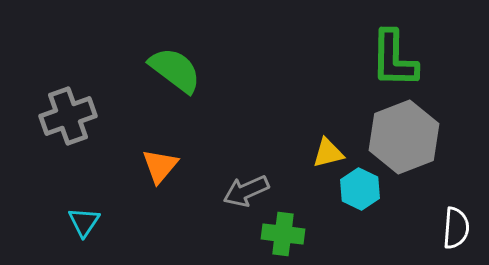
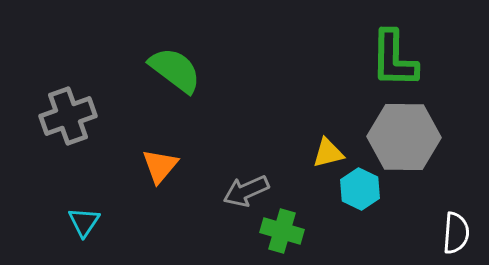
gray hexagon: rotated 22 degrees clockwise
white semicircle: moved 5 px down
green cross: moved 1 px left, 3 px up; rotated 9 degrees clockwise
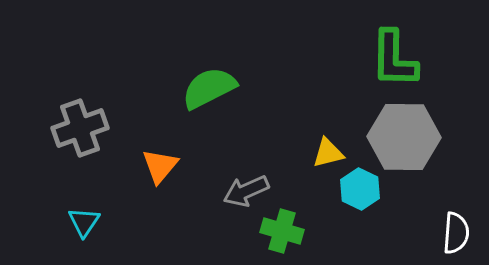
green semicircle: moved 34 px right, 18 px down; rotated 64 degrees counterclockwise
gray cross: moved 12 px right, 12 px down
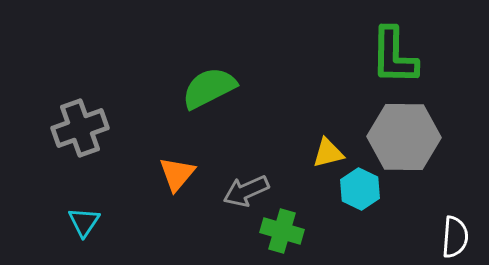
green L-shape: moved 3 px up
orange triangle: moved 17 px right, 8 px down
white semicircle: moved 1 px left, 4 px down
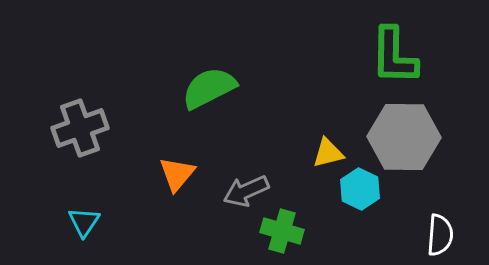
white semicircle: moved 15 px left, 2 px up
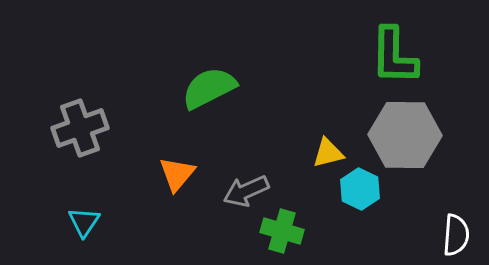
gray hexagon: moved 1 px right, 2 px up
white semicircle: moved 16 px right
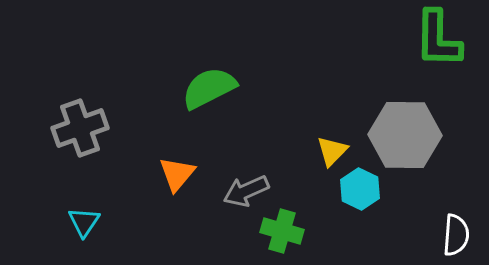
green L-shape: moved 44 px right, 17 px up
yellow triangle: moved 4 px right, 2 px up; rotated 32 degrees counterclockwise
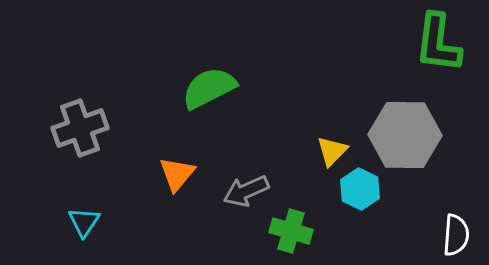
green L-shape: moved 4 px down; rotated 6 degrees clockwise
green cross: moved 9 px right
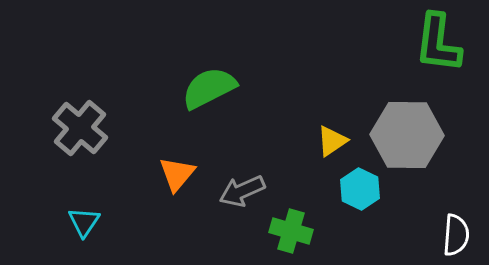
gray cross: rotated 30 degrees counterclockwise
gray hexagon: moved 2 px right
yellow triangle: moved 10 px up; rotated 12 degrees clockwise
gray arrow: moved 4 px left
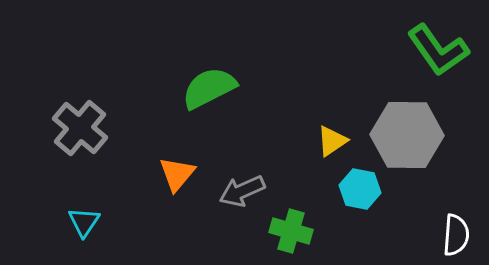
green L-shape: moved 7 px down; rotated 42 degrees counterclockwise
cyan hexagon: rotated 15 degrees counterclockwise
